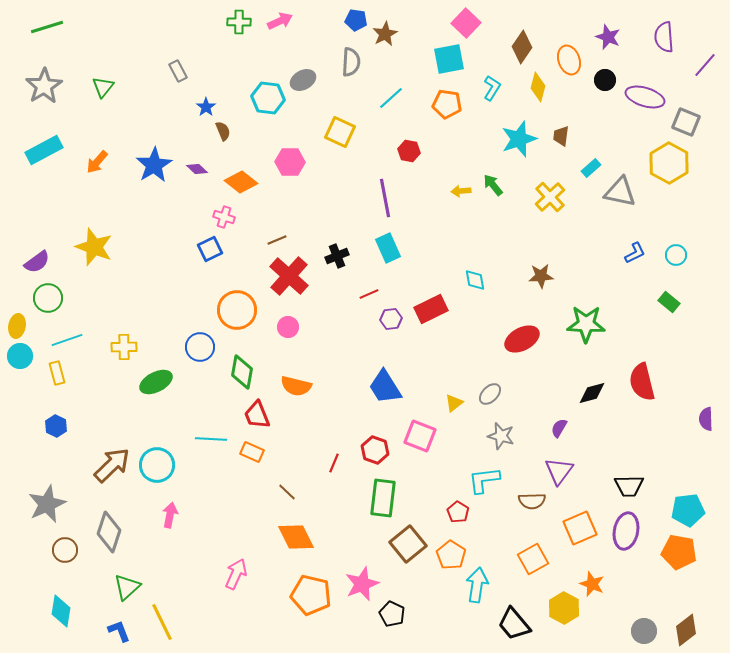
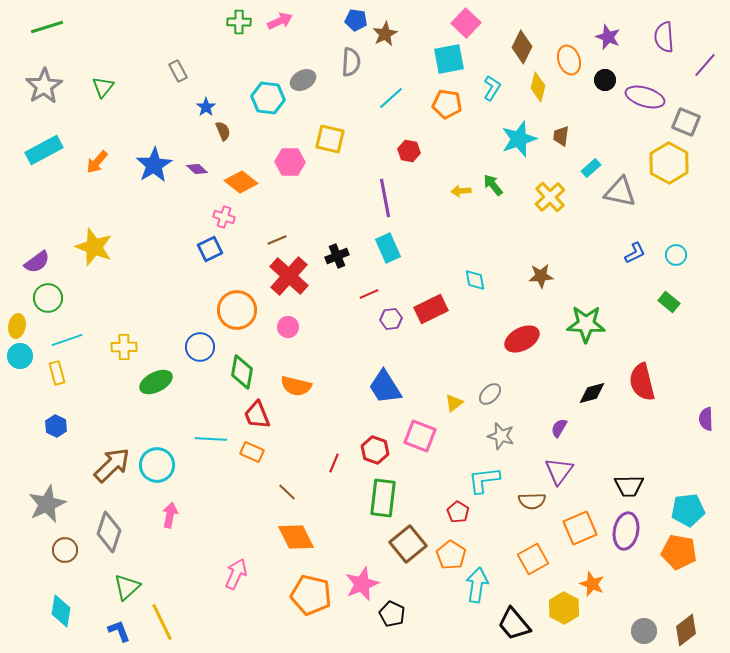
brown diamond at (522, 47): rotated 8 degrees counterclockwise
yellow square at (340, 132): moved 10 px left, 7 px down; rotated 12 degrees counterclockwise
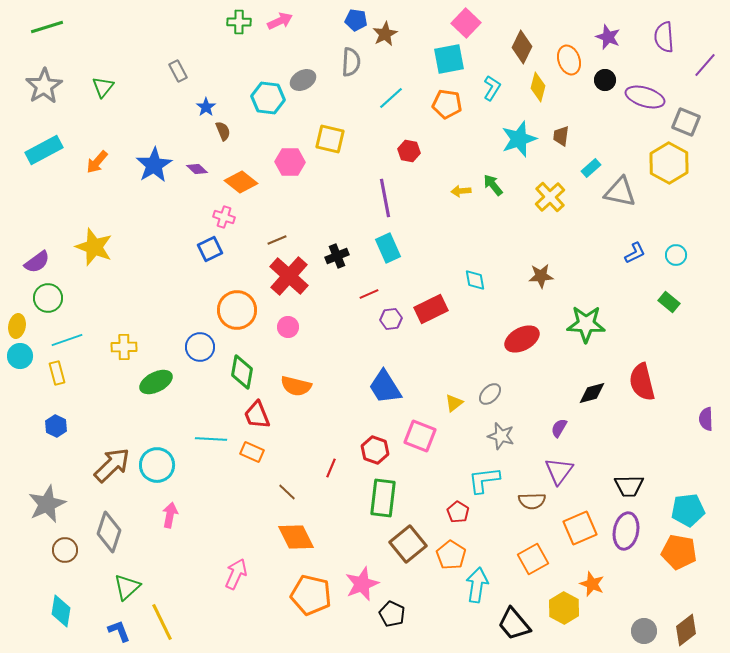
red line at (334, 463): moved 3 px left, 5 px down
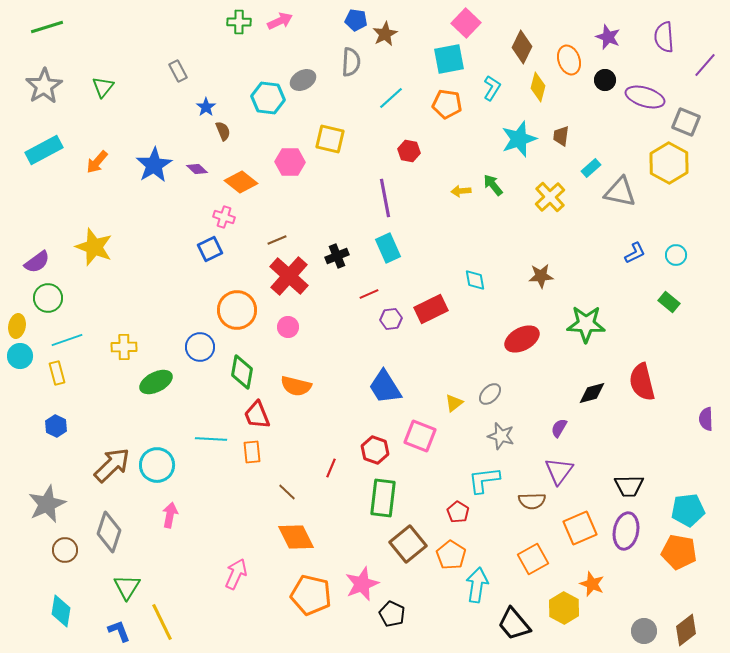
orange rectangle at (252, 452): rotated 60 degrees clockwise
green triangle at (127, 587): rotated 16 degrees counterclockwise
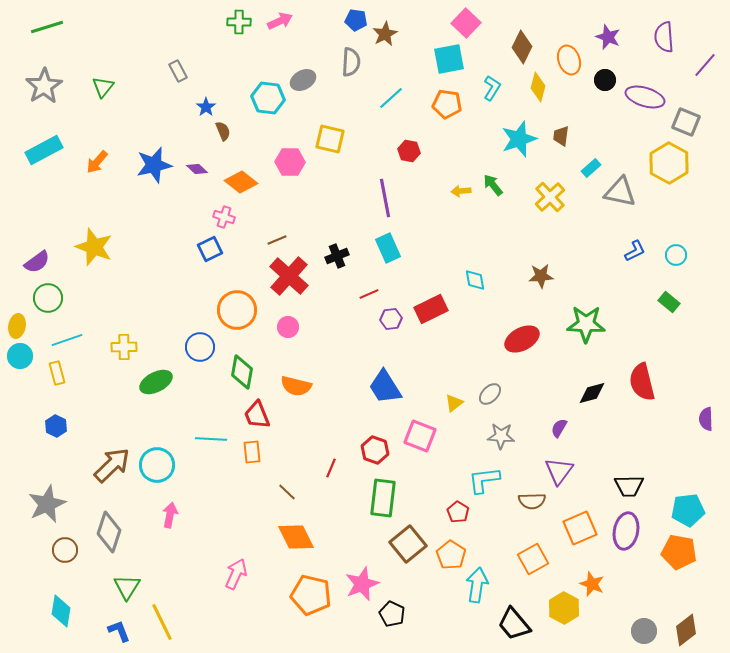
blue star at (154, 165): rotated 18 degrees clockwise
blue L-shape at (635, 253): moved 2 px up
gray star at (501, 436): rotated 12 degrees counterclockwise
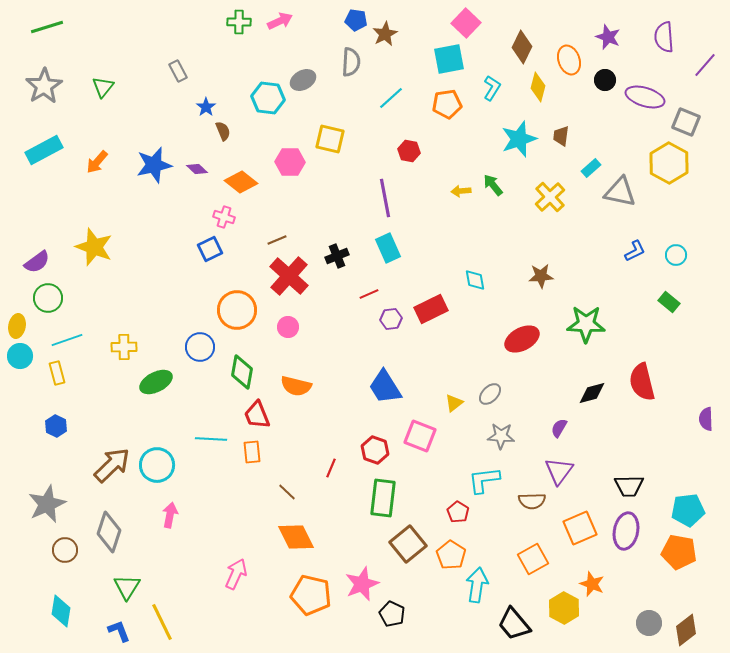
orange pentagon at (447, 104): rotated 16 degrees counterclockwise
gray circle at (644, 631): moved 5 px right, 8 px up
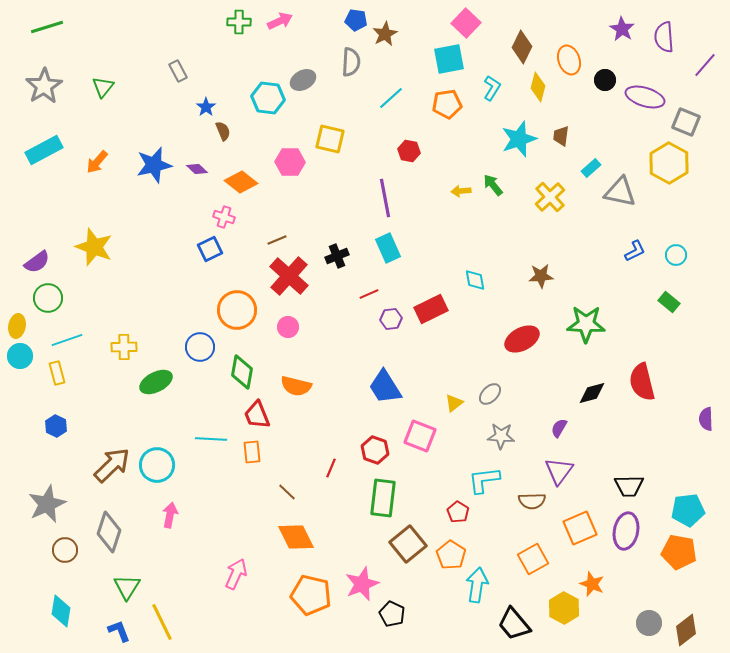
purple star at (608, 37): moved 14 px right, 8 px up; rotated 10 degrees clockwise
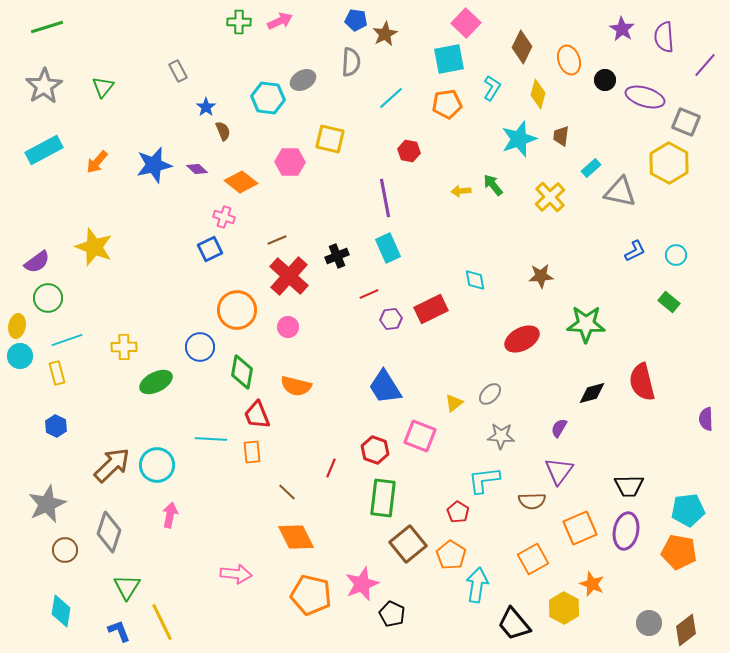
yellow diamond at (538, 87): moved 7 px down
pink arrow at (236, 574): rotated 72 degrees clockwise
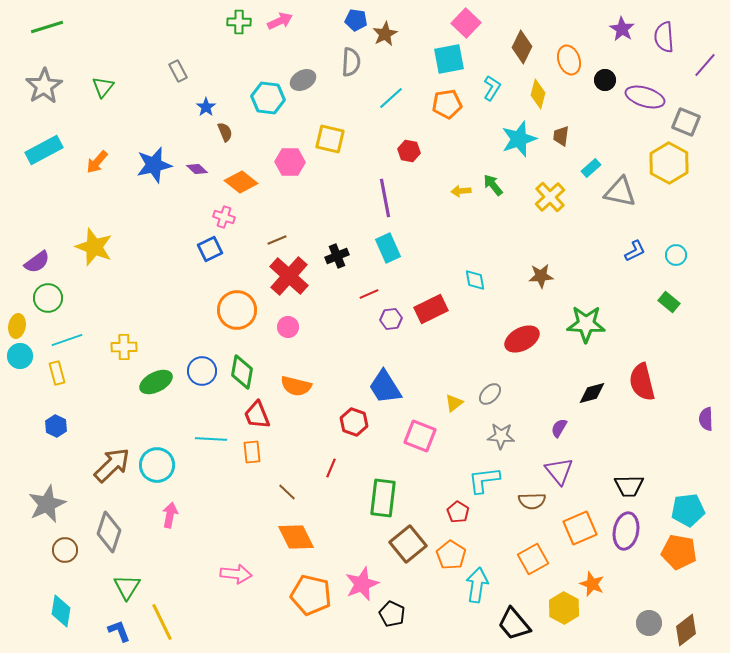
brown semicircle at (223, 131): moved 2 px right, 1 px down
blue circle at (200, 347): moved 2 px right, 24 px down
red hexagon at (375, 450): moved 21 px left, 28 px up
purple triangle at (559, 471): rotated 16 degrees counterclockwise
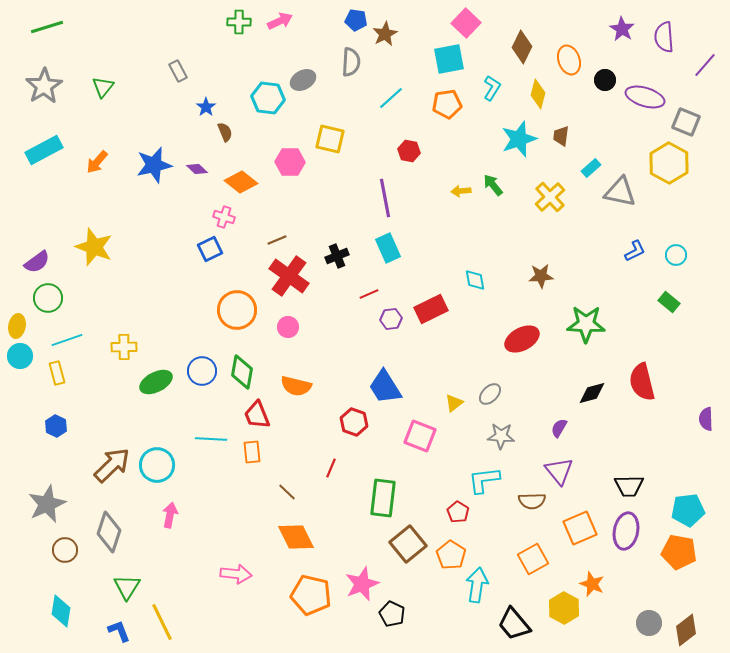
red cross at (289, 276): rotated 6 degrees counterclockwise
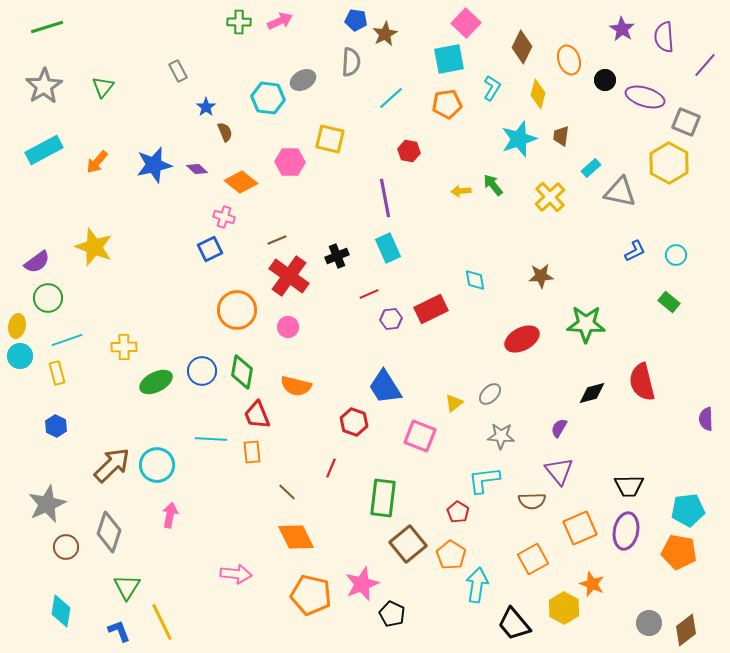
brown circle at (65, 550): moved 1 px right, 3 px up
